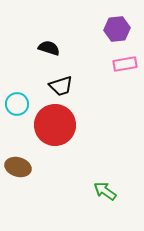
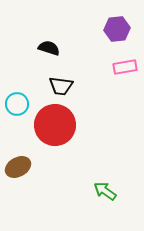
pink rectangle: moved 3 px down
black trapezoid: rotated 25 degrees clockwise
brown ellipse: rotated 45 degrees counterclockwise
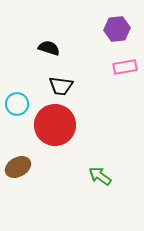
green arrow: moved 5 px left, 15 px up
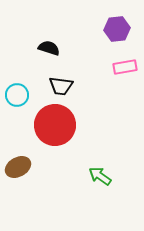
cyan circle: moved 9 px up
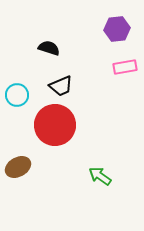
black trapezoid: rotated 30 degrees counterclockwise
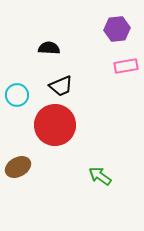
black semicircle: rotated 15 degrees counterclockwise
pink rectangle: moved 1 px right, 1 px up
